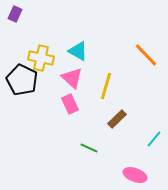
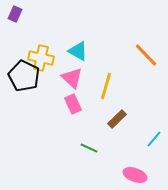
black pentagon: moved 2 px right, 4 px up
pink rectangle: moved 3 px right
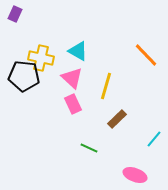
black pentagon: rotated 20 degrees counterclockwise
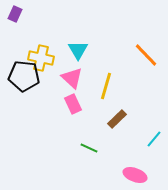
cyan triangle: moved 1 px up; rotated 30 degrees clockwise
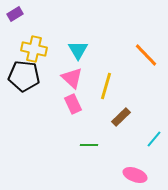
purple rectangle: rotated 35 degrees clockwise
yellow cross: moved 7 px left, 9 px up
brown rectangle: moved 4 px right, 2 px up
green line: moved 3 px up; rotated 24 degrees counterclockwise
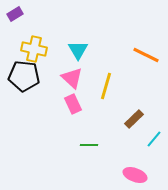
orange line: rotated 20 degrees counterclockwise
brown rectangle: moved 13 px right, 2 px down
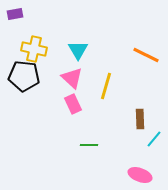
purple rectangle: rotated 21 degrees clockwise
brown rectangle: moved 6 px right; rotated 48 degrees counterclockwise
pink ellipse: moved 5 px right
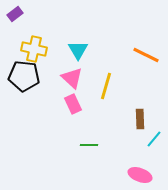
purple rectangle: rotated 28 degrees counterclockwise
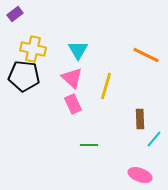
yellow cross: moved 1 px left
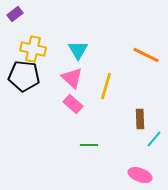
pink rectangle: rotated 24 degrees counterclockwise
